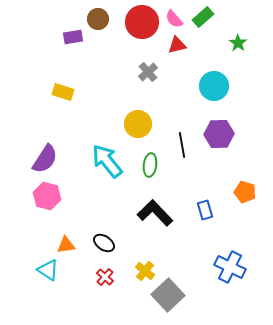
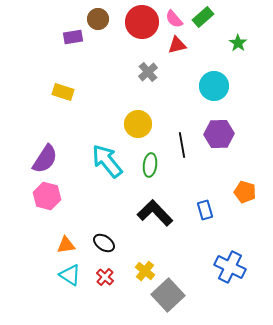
cyan triangle: moved 22 px right, 5 px down
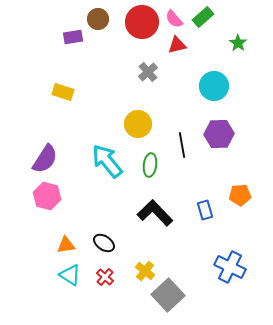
orange pentagon: moved 5 px left, 3 px down; rotated 20 degrees counterclockwise
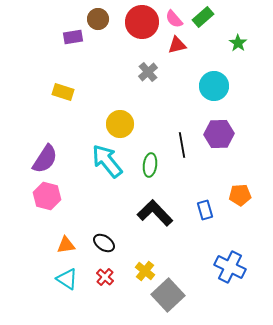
yellow circle: moved 18 px left
cyan triangle: moved 3 px left, 4 px down
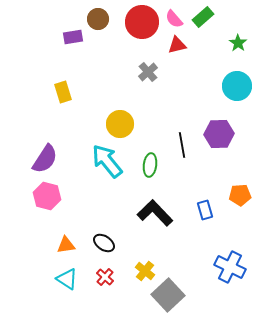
cyan circle: moved 23 px right
yellow rectangle: rotated 55 degrees clockwise
